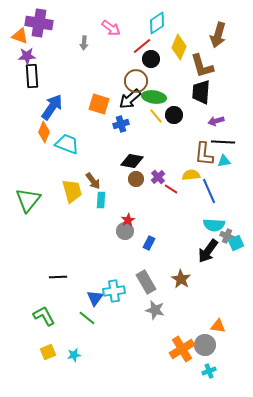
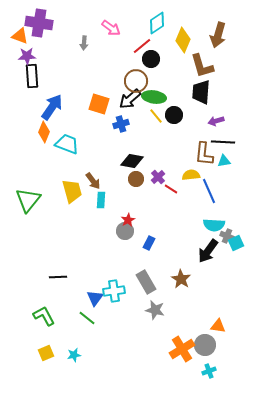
yellow diamond at (179, 47): moved 4 px right, 7 px up
yellow square at (48, 352): moved 2 px left, 1 px down
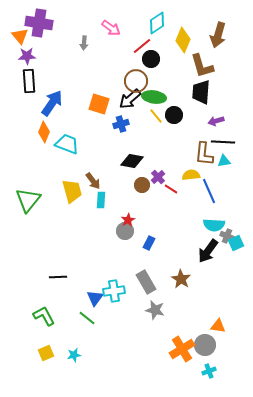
orange triangle at (20, 36): rotated 30 degrees clockwise
black rectangle at (32, 76): moved 3 px left, 5 px down
blue arrow at (52, 107): moved 4 px up
brown circle at (136, 179): moved 6 px right, 6 px down
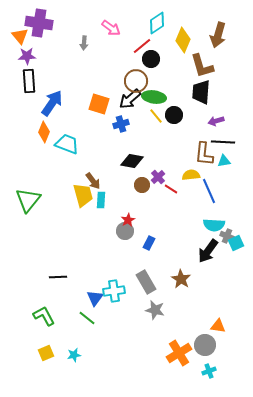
yellow trapezoid at (72, 191): moved 11 px right, 4 px down
orange cross at (182, 349): moved 3 px left, 4 px down
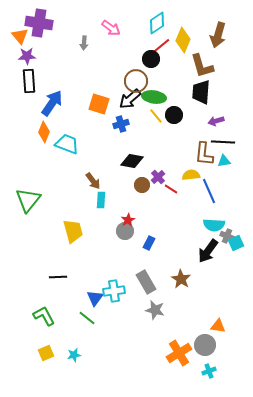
red line at (142, 46): moved 19 px right
yellow trapezoid at (83, 195): moved 10 px left, 36 px down
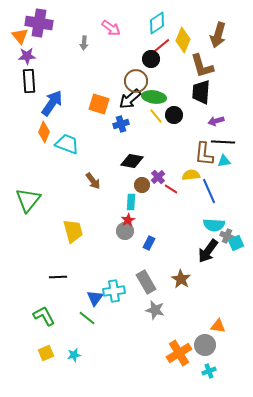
cyan rectangle at (101, 200): moved 30 px right, 2 px down
